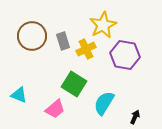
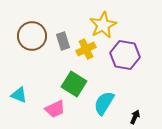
pink trapezoid: rotated 15 degrees clockwise
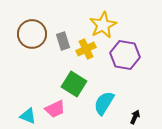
brown circle: moved 2 px up
cyan triangle: moved 9 px right, 21 px down
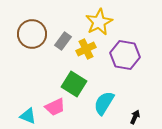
yellow star: moved 4 px left, 3 px up
gray rectangle: rotated 54 degrees clockwise
pink trapezoid: moved 2 px up
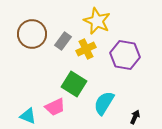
yellow star: moved 2 px left, 1 px up; rotated 20 degrees counterclockwise
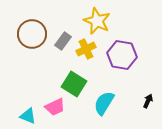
purple hexagon: moved 3 px left
black arrow: moved 13 px right, 16 px up
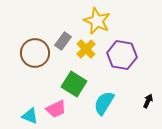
brown circle: moved 3 px right, 19 px down
yellow cross: rotated 18 degrees counterclockwise
pink trapezoid: moved 1 px right, 2 px down
cyan triangle: moved 2 px right
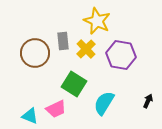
gray rectangle: rotated 42 degrees counterclockwise
purple hexagon: moved 1 px left
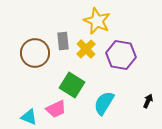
green square: moved 2 px left, 1 px down
cyan triangle: moved 1 px left, 1 px down
